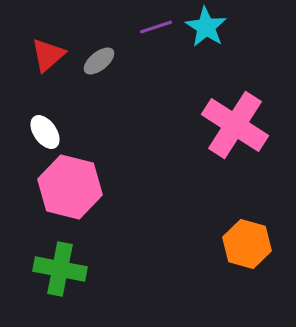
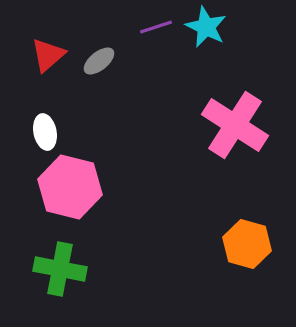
cyan star: rotated 6 degrees counterclockwise
white ellipse: rotated 24 degrees clockwise
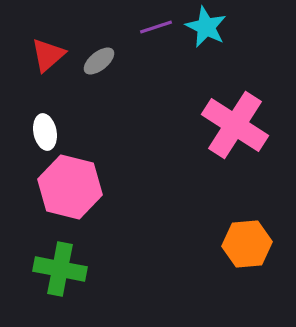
orange hexagon: rotated 21 degrees counterclockwise
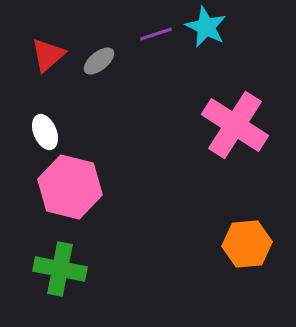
purple line: moved 7 px down
white ellipse: rotated 12 degrees counterclockwise
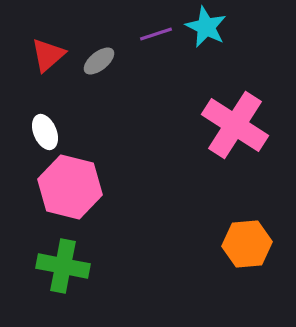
green cross: moved 3 px right, 3 px up
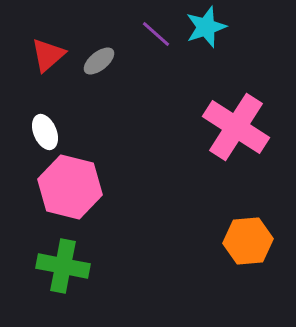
cyan star: rotated 27 degrees clockwise
purple line: rotated 60 degrees clockwise
pink cross: moved 1 px right, 2 px down
orange hexagon: moved 1 px right, 3 px up
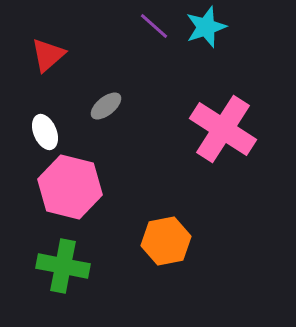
purple line: moved 2 px left, 8 px up
gray ellipse: moved 7 px right, 45 px down
pink cross: moved 13 px left, 2 px down
orange hexagon: moved 82 px left; rotated 6 degrees counterclockwise
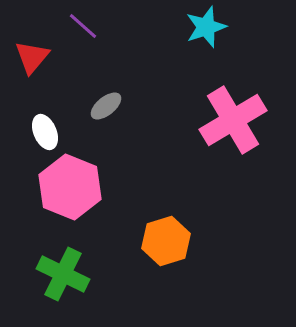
purple line: moved 71 px left
red triangle: moved 16 px left, 2 px down; rotated 9 degrees counterclockwise
pink cross: moved 10 px right, 9 px up; rotated 26 degrees clockwise
pink hexagon: rotated 8 degrees clockwise
orange hexagon: rotated 6 degrees counterclockwise
green cross: moved 8 px down; rotated 15 degrees clockwise
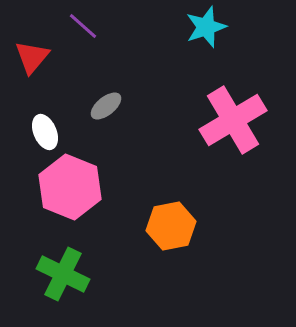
orange hexagon: moved 5 px right, 15 px up; rotated 6 degrees clockwise
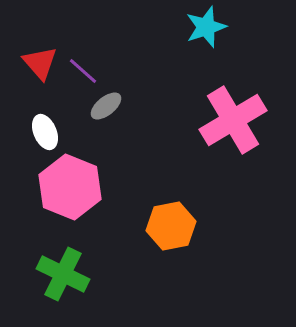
purple line: moved 45 px down
red triangle: moved 8 px right, 6 px down; rotated 21 degrees counterclockwise
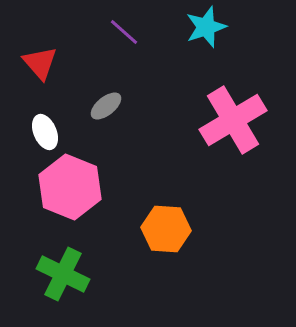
purple line: moved 41 px right, 39 px up
orange hexagon: moved 5 px left, 3 px down; rotated 15 degrees clockwise
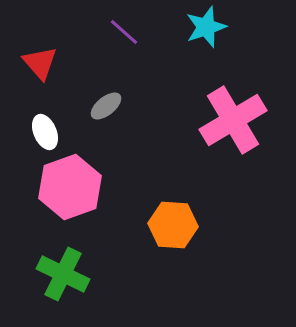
pink hexagon: rotated 18 degrees clockwise
orange hexagon: moved 7 px right, 4 px up
